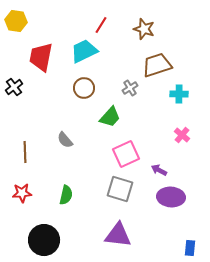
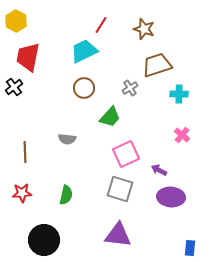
yellow hexagon: rotated 20 degrees clockwise
red trapezoid: moved 13 px left
gray semicircle: moved 2 px right, 1 px up; rotated 42 degrees counterclockwise
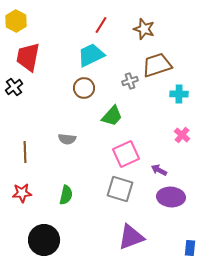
cyan trapezoid: moved 7 px right, 4 px down
gray cross: moved 7 px up; rotated 14 degrees clockwise
green trapezoid: moved 2 px right, 1 px up
purple triangle: moved 13 px right, 2 px down; rotated 28 degrees counterclockwise
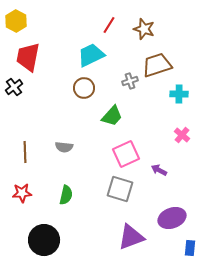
red line: moved 8 px right
gray semicircle: moved 3 px left, 8 px down
purple ellipse: moved 1 px right, 21 px down; rotated 24 degrees counterclockwise
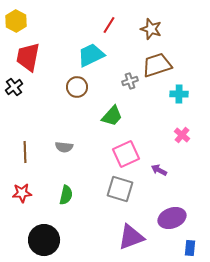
brown star: moved 7 px right
brown circle: moved 7 px left, 1 px up
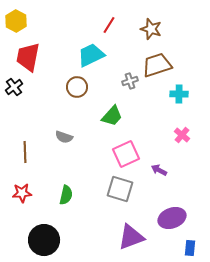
gray semicircle: moved 10 px up; rotated 12 degrees clockwise
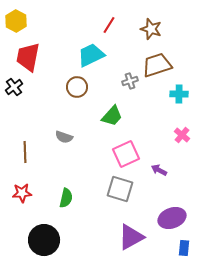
green semicircle: moved 3 px down
purple triangle: rotated 8 degrees counterclockwise
blue rectangle: moved 6 px left
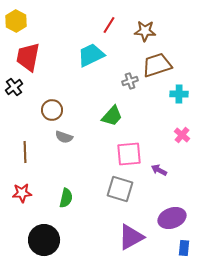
brown star: moved 6 px left, 2 px down; rotated 15 degrees counterclockwise
brown circle: moved 25 px left, 23 px down
pink square: moved 3 px right; rotated 20 degrees clockwise
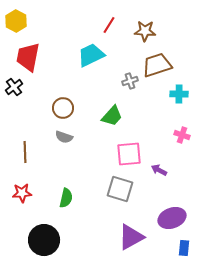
brown circle: moved 11 px right, 2 px up
pink cross: rotated 21 degrees counterclockwise
